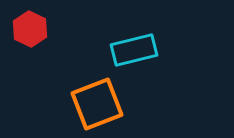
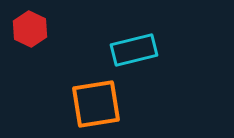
orange square: moved 1 px left; rotated 12 degrees clockwise
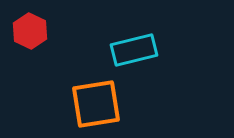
red hexagon: moved 2 px down
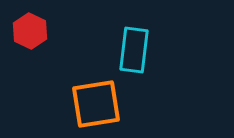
cyan rectangle: rotated 69 degrees counterclockwise
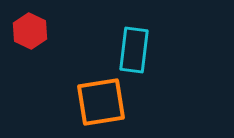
orange square: moved 5 px right, 2 px up
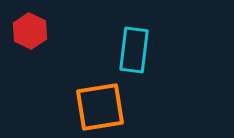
orange square: moved 1 px left, 5 px down
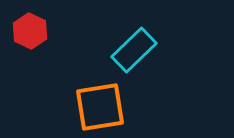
cyan rectangle: rotated 39 degrees clockwise
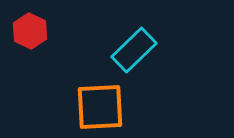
orange square: rotated 6 degrees clockwise
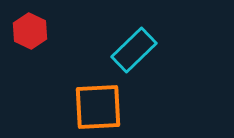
orange square: moved 2 px left
